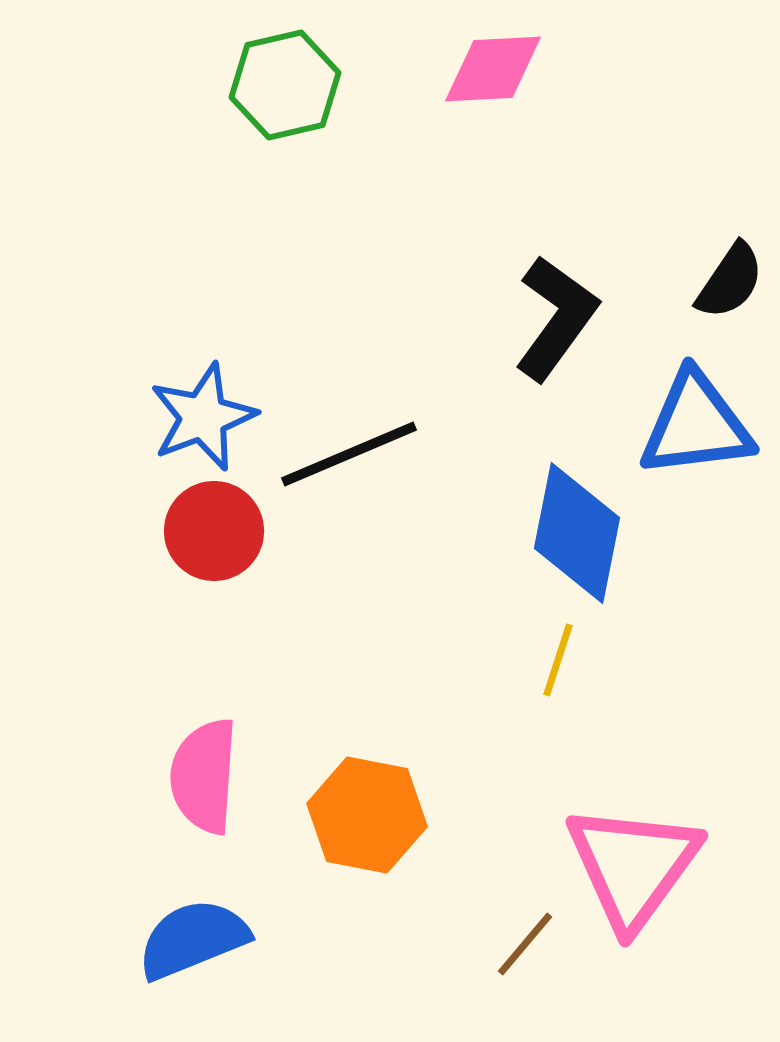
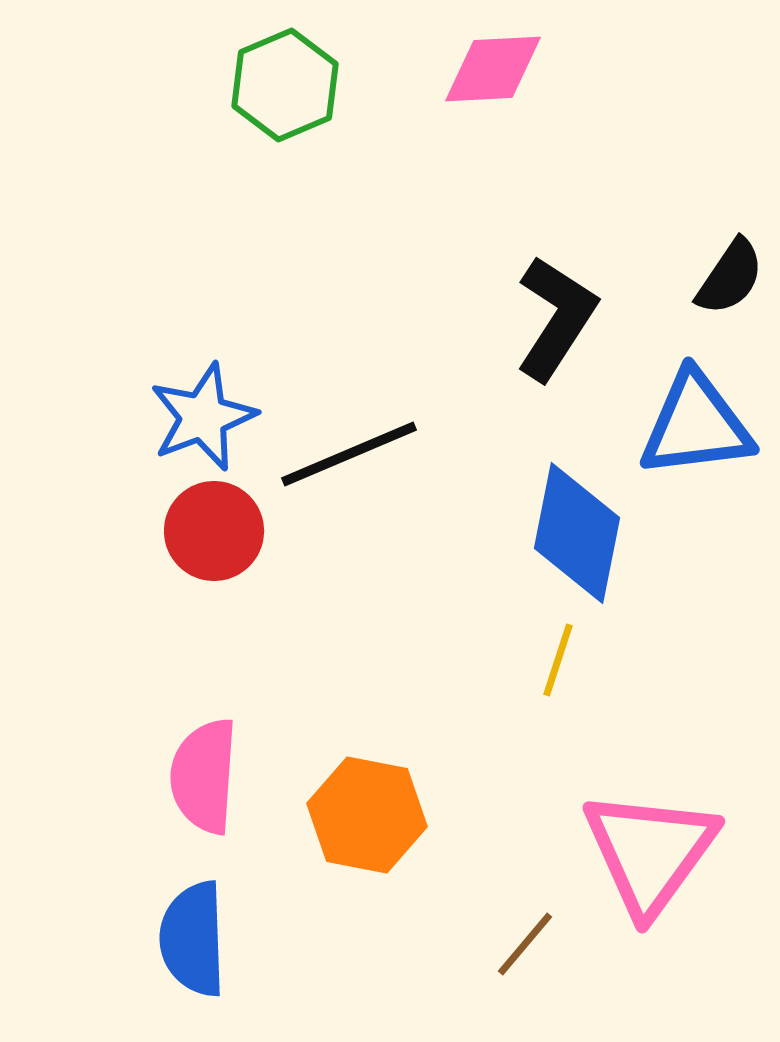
green hexagon: rotated 10 degrees counterclockwise
black semicircle: moved 4 px up
black L-shape: rotated 3 degrees counterclockwise
pink triangle: moved 17 px right, 14 px up
blue semicircle: rotated 70 degrees counterclockwise
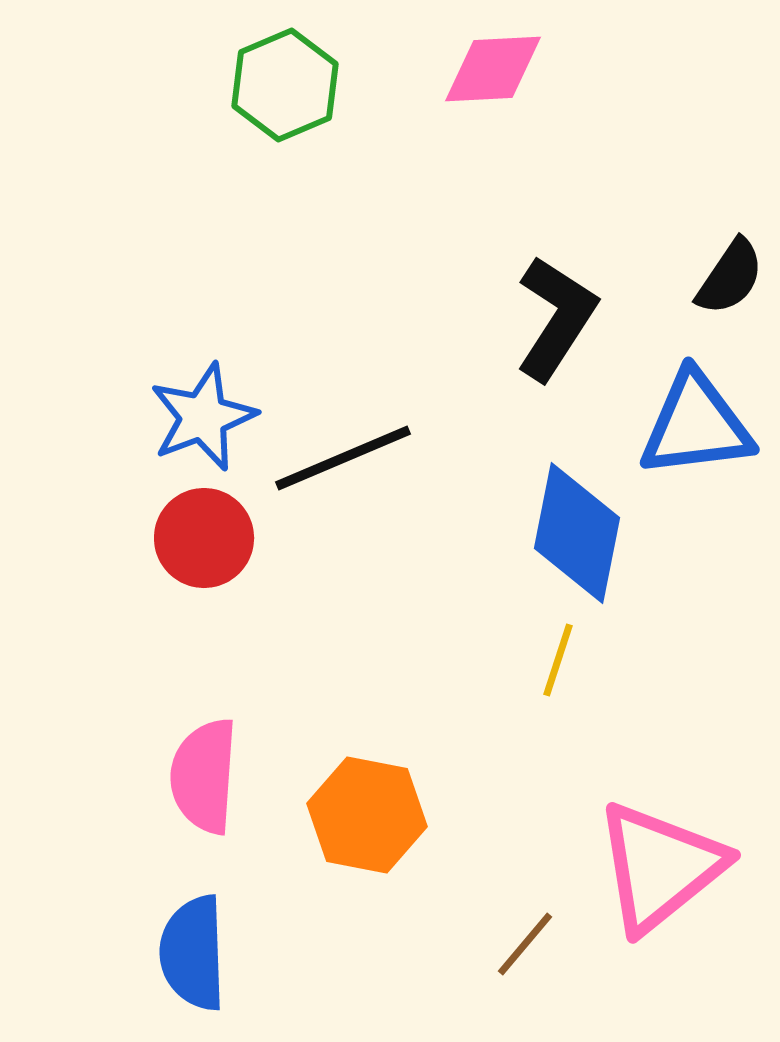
black line: moved 6 px left, 4 px down
red circle: moved 10 px left, 7 px down
pink triangle: moved 10 px right, 15 px down; rotated 15 degrees clockwise
blue semicircle: moved 14 px down
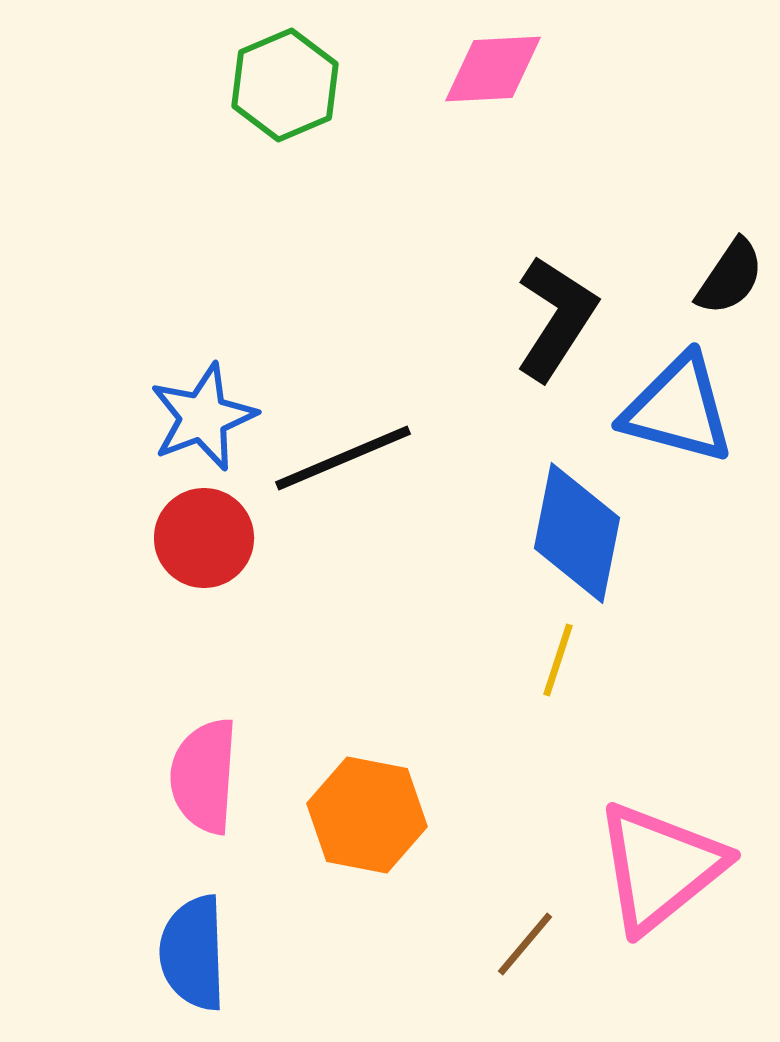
blue triangle: moved 18 px left, 16 px up; rotated 22 degrees clockwise
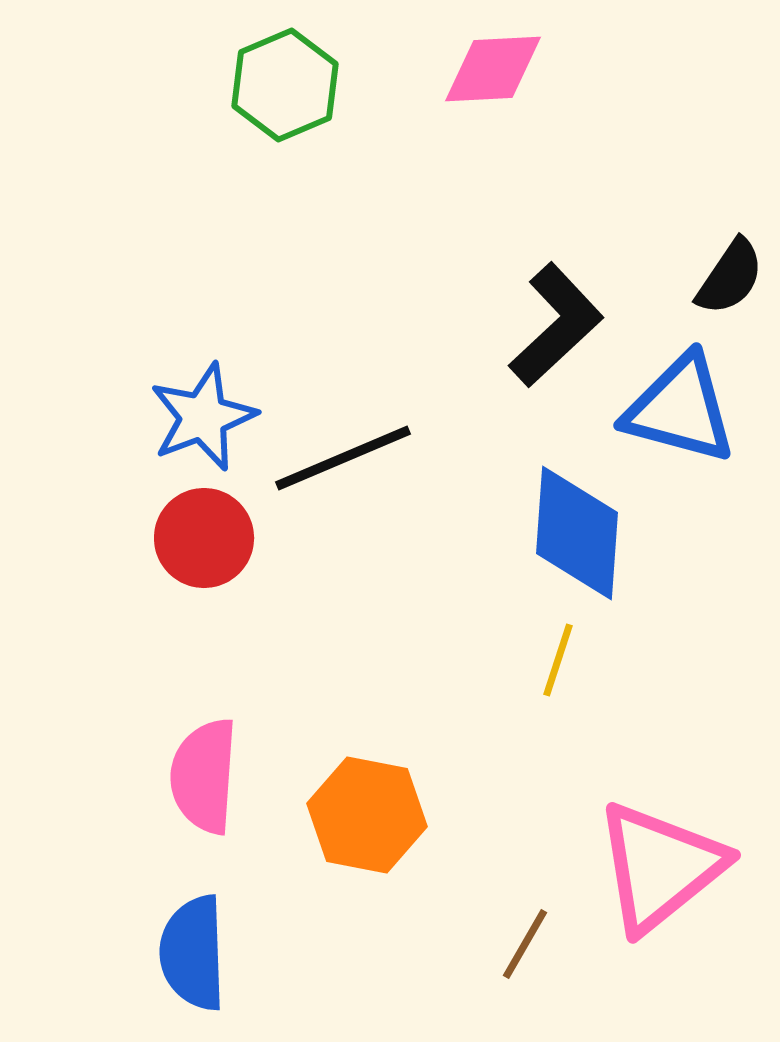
black L-shape: moved 7 px down; rotated 14 degrees clockwise
blue triangle: moved 2 px right
blue diamond: rotated 7 degrees counterclockwise
brown line: rotated 10 degrees counterclockwise
